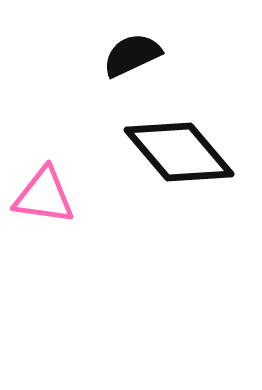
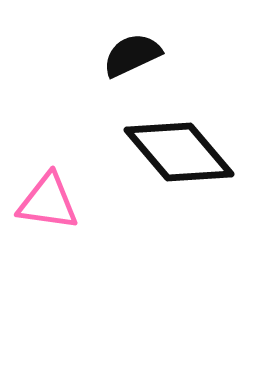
pink triangle: moved 4 px right, 6 px down
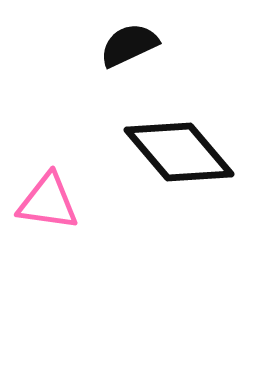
black semicircle: moved 3 px left, 10 px up
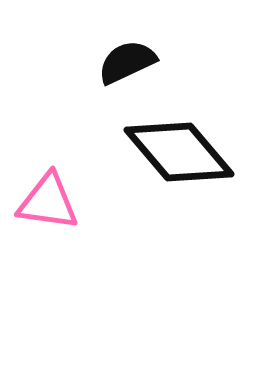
black semicircle: moved 2 px left, 17 px down
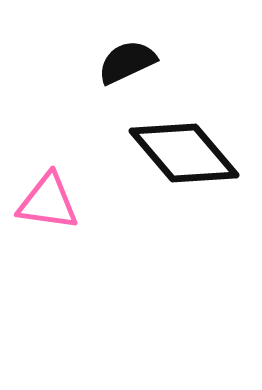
black diamond: moved 5 px right, 1 px down
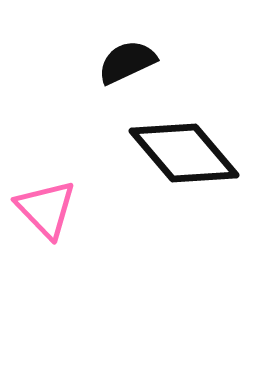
pink triangle: moved 2 px left, 7 px down; rotated 38 degrees clockwise
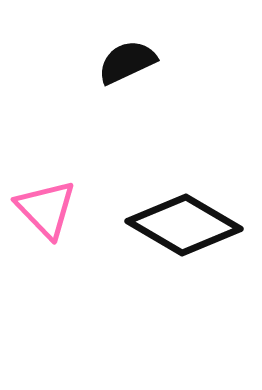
black diamond: moved 72 px down; rotated 19 degrees counterclockwise
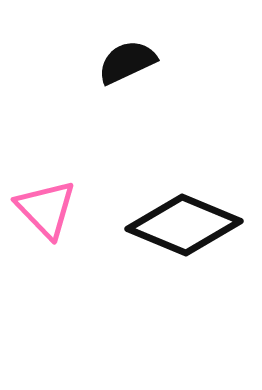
black diamond: rotated 8 degrees counterclockwise
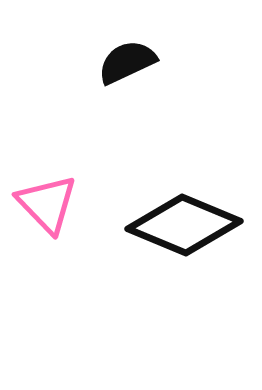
pink triangle: moved 1 px right, 5 px up
